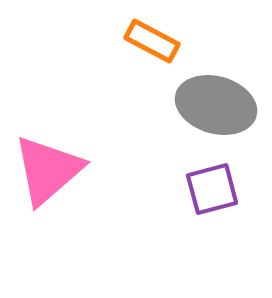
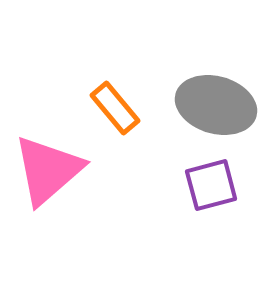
orange rectangle: moved 37 px left, 67 px down; rotated 22 degrees clockwise
purple square: moved 1 px left, 4 px up
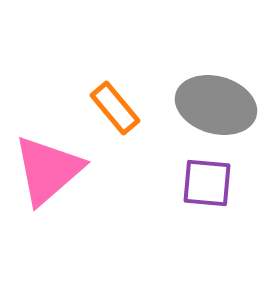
purple square: moved 4 px left, 2 px up; rotated 20 degrees clockwise
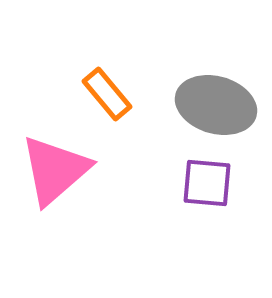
orange rectangle: moved 8 px left, 14 px up
pink triangle: moved 7 px right
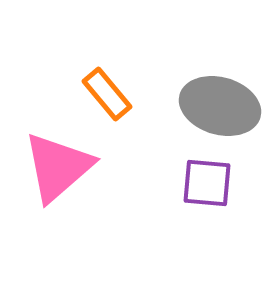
gray ellipse: moved 4 px right, 1 px down
pink triangle: moved 3 px right, 3 px up
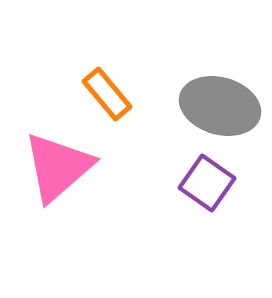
purple square: rotated 30 degrees clockwise
